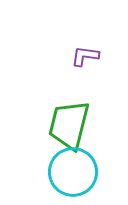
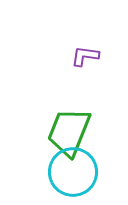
green trapezoid: moved 7 px down; rotated 8 degrees clockwise
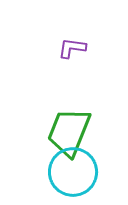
purple L-shape: moved 13 px left, 8 px up
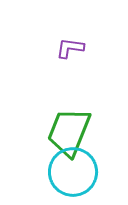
purple L-shape: moved 2 px left
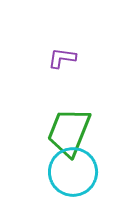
purple L-shape: moved 8 px left, 10 px down
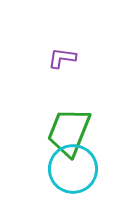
cyan circle: moved 3 px up
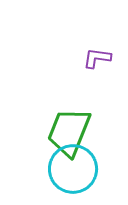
purple L-shape: moved 35 px right
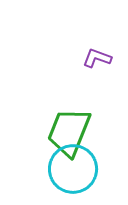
purple L-shape: rotated 12 degrees clockwise
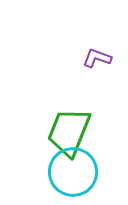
cyan circle: moved 3 px down
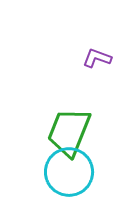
cyan circle: moved 4 px left
